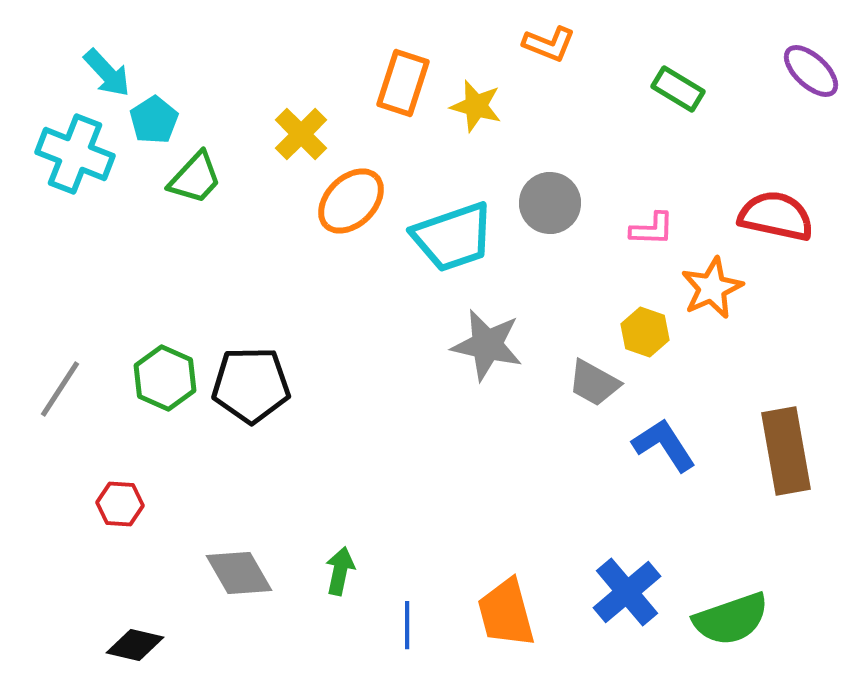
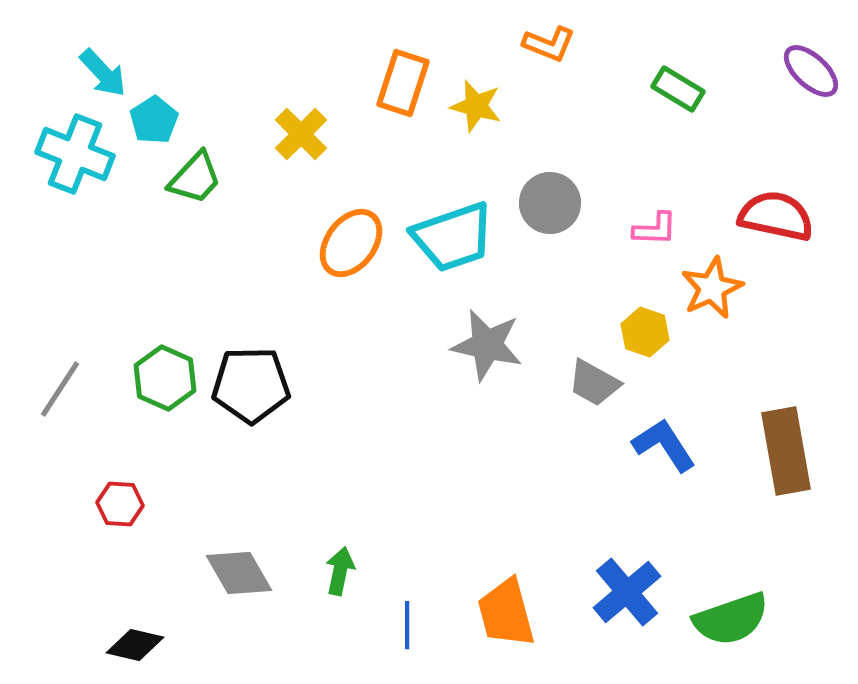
cyan arrow: moved 4 px left
orange ellipse: moved 42 px down; rotated 8 degrees counterclockwise
pink L-shape: moved 3 px right
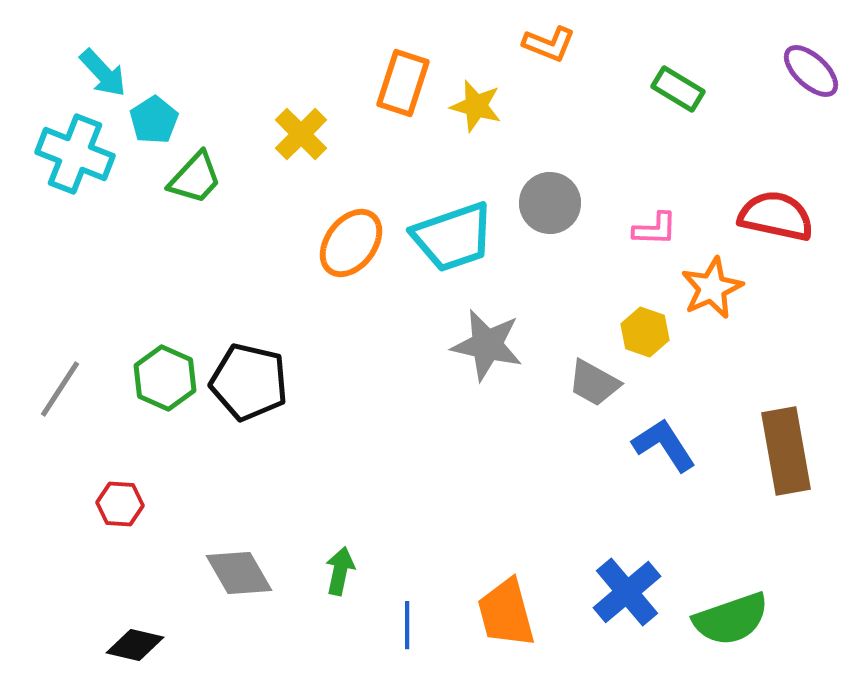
black pentagon: moved 2 px left, 3 px up; rotated 14 degrees clockwise
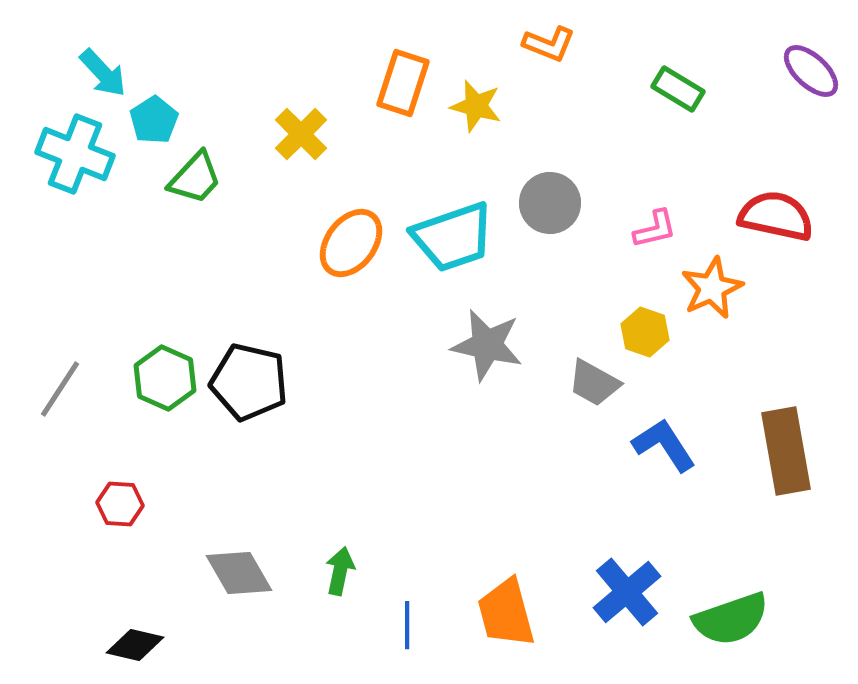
pink L-shape: rotated 15 degrees counterclockwise
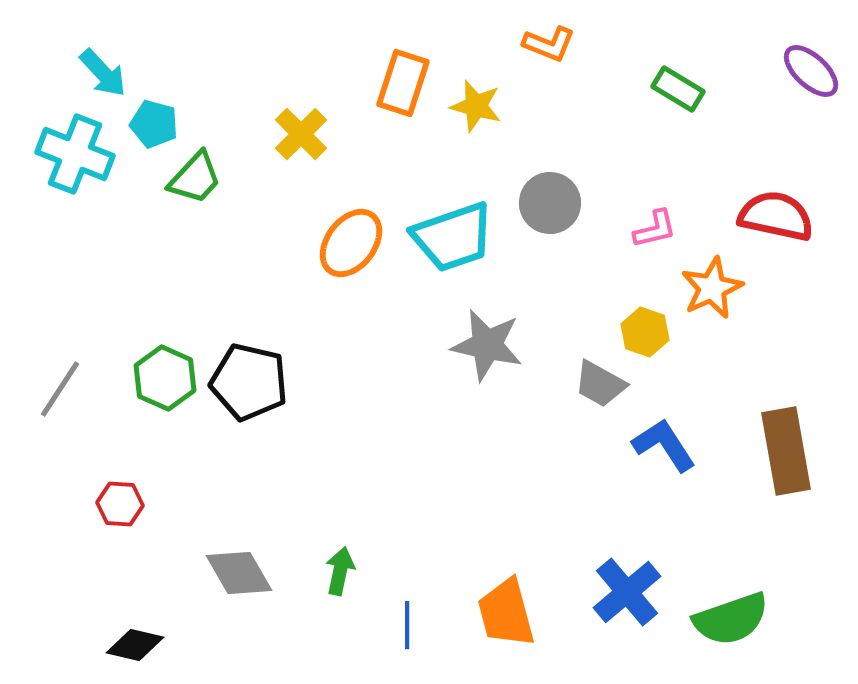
cyan pentagon: moved 4 px down; rotated 24 degrees counterclockwise
gray trapezoid: moved 6 px right, 1 px down
